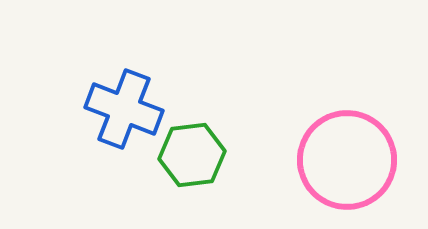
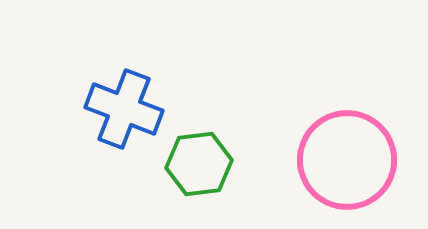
green hexagon: moved 7 px right, 9 px down
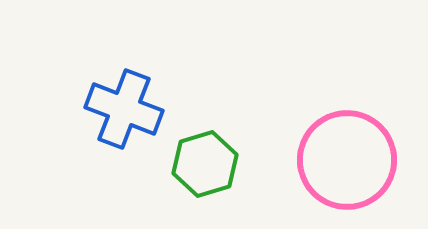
green hexagon: moved 6 px right; rotated 10 degrees counterclockwise
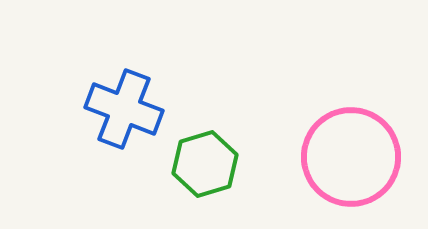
pink circle: moved 4 px right, 3 px up
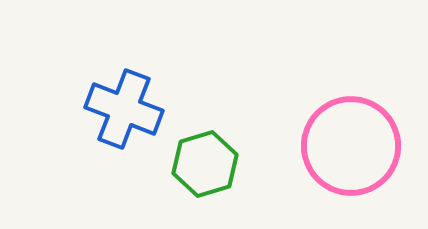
pink circle: moved 11 px up
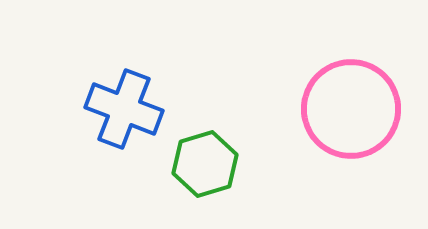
pink circle: moved 37 px up
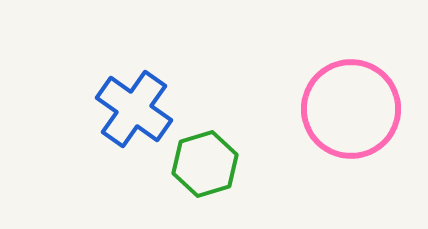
blue cross: moved 10 px right; rotated 14 degrees clockwise
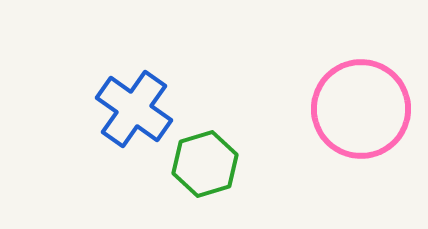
pink circle: moved 10 px right
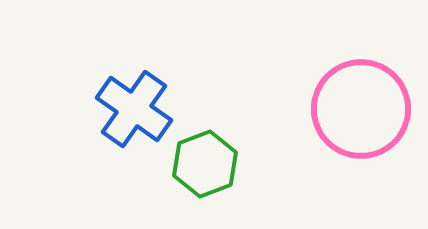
green hexagon: rotated 4 degrees counterclockwise
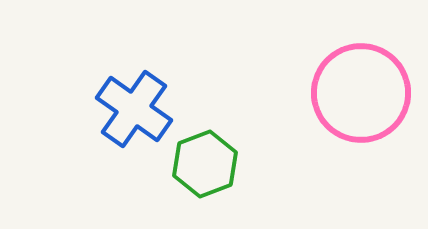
pink circle: moved 16 px up
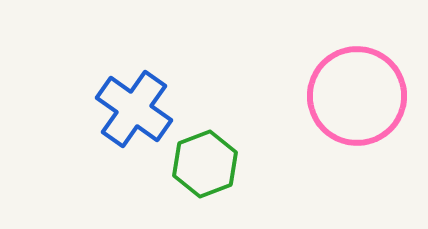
pink circle: moved 4 px left, 3 px down
